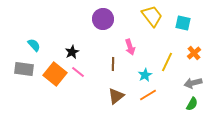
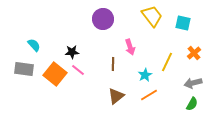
black star: rotated 24 degrees clockwise
pink line: moved 2 px up
orange line: moved 1 px right
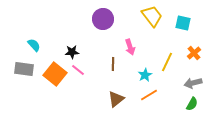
brown triangle: moved 3 px down
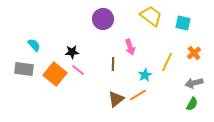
yellow trapezoid: moved 1 px left; rotated 15 degrees counterclockwise
gray arrow: moved 1 px right
orange line: moved 11 px left
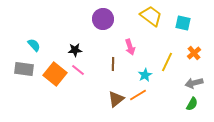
black star: moved 3 px right, 2 px up
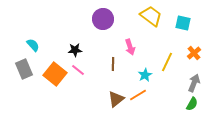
cyan semicircle: moved 1 px left
gray rectangle: rotated 60 degrees clockwise
gray arrow: rotated 126 degrees clockwise
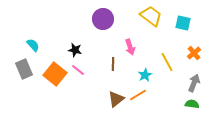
black star: rotated 16 degrees clockwise
yellow line: rotated 54 degrees counterclockwise
green semicircle: rotated 112 degrees counterclockwise
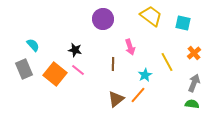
orange line: rotated 18 degrees counterclockwise
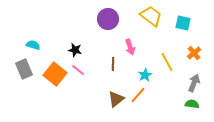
purple circle: moved 5 px right
cyan semicircle: rotated 32 degrees counterclockwise
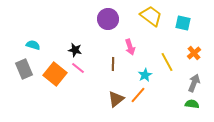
pink line: moved 2 px up
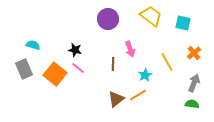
pink arrow: moved 2 px down
orange line: rotated 18 degrees clockwise
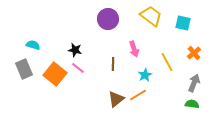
pink arrow: moved 4 px right
